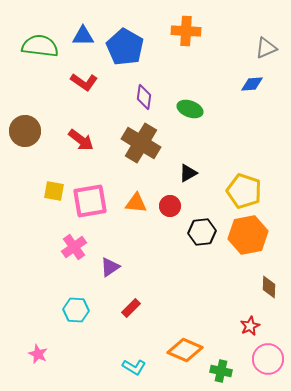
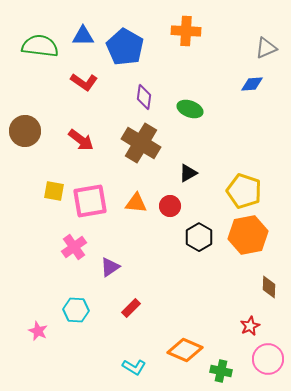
black hexagon: moved 3 px left, 5 px down; rotated 24 degrees counterclockwise
pink star: moved 23 px up
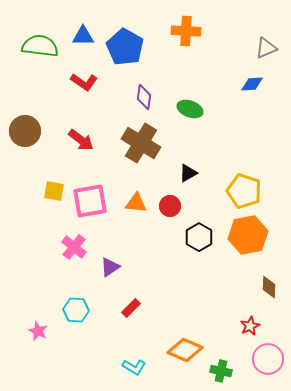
pink cross: rotated 15 degrees counterclockwise
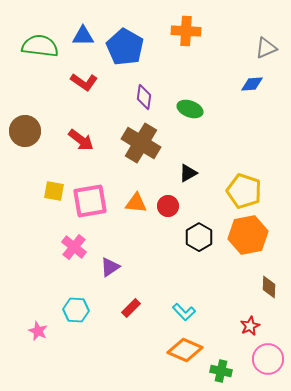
red circle: moved 2 px left
cyan L-shape: moved 50 px right, 55 px up; rotated 15 degrees clockwise
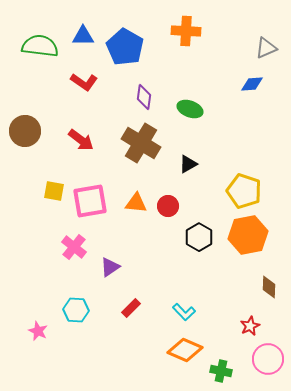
black triangle: moved 9 px up
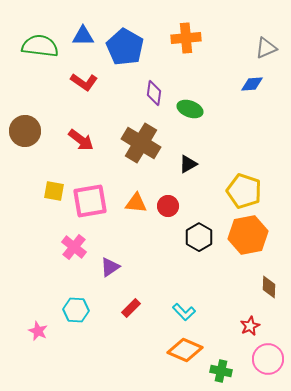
orange cross: moved 7 px down; rotated 8 degrees counterclockwise
purple diamond: moved 10 px right, 4 px up
